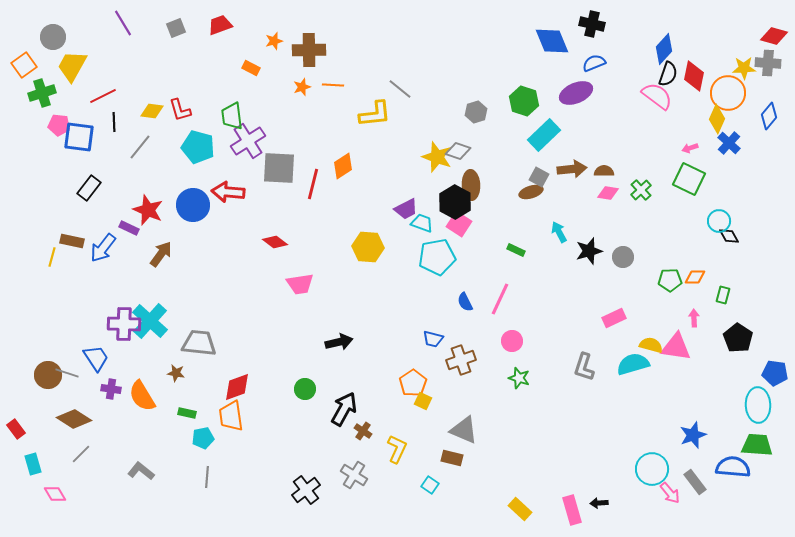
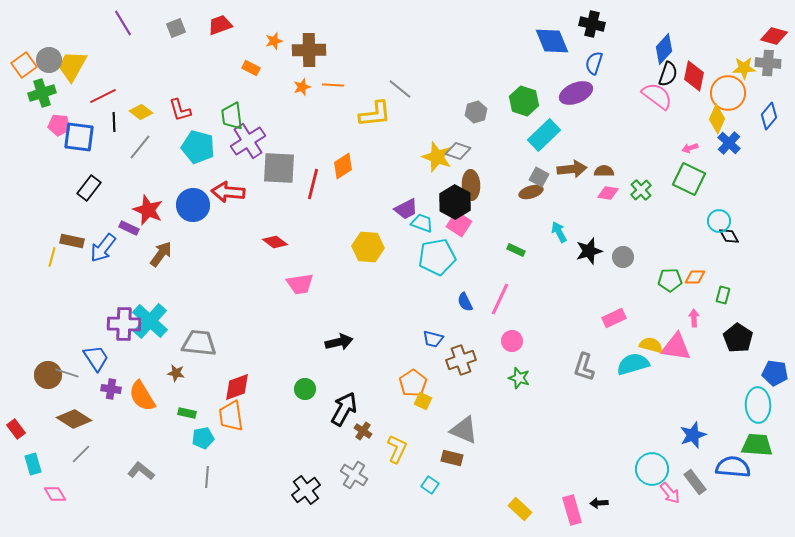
gray circle at (53, 37): moved 4 px left, 23 px down
blue semicircle at (594, 63): rotated 50 degrees counterclockwise
yellow diamond at (152, 111): moved 11 px left, 1 px down; rotated 30 degrees clockwise
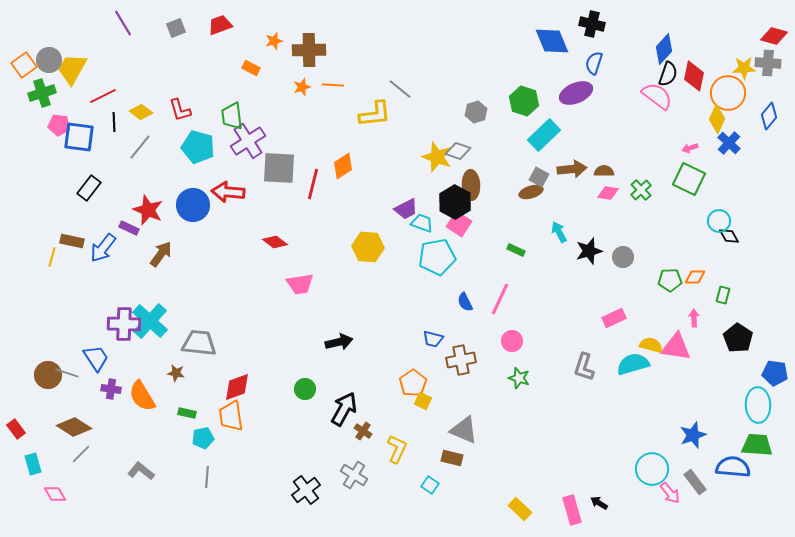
yellow trapezoid at (72, 66): moved 3 px down
brown cross at (461, 360): rotated 8 degrees clockwise
brown diamond at (74, 419): moved 8 px down
black arrow at (599, 503): rotated 36 degrees clockwise
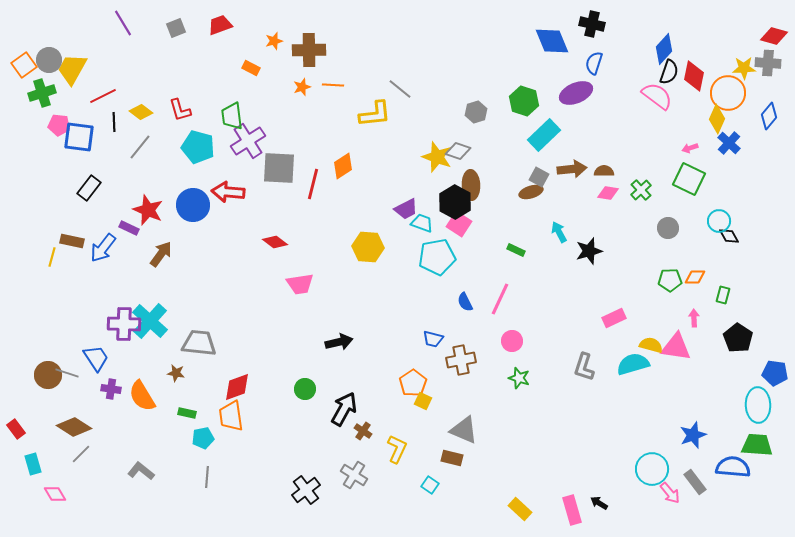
black semicircle at (668, 74): moved 1 px right, 2 px up
gray circle at (623, 257): moved 45 px right, 29 px up
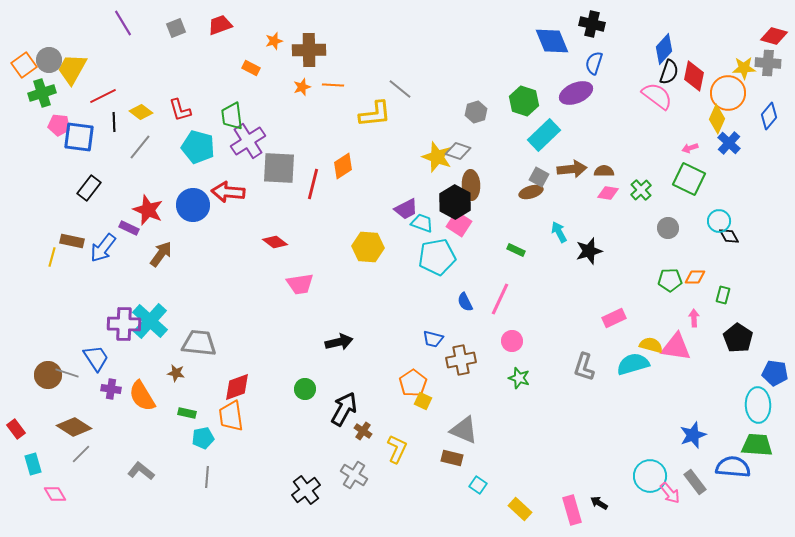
cyan circle at (652, 469): moved 2 px left, 7 px down
cyan square at (430, 485): moved 48 px right
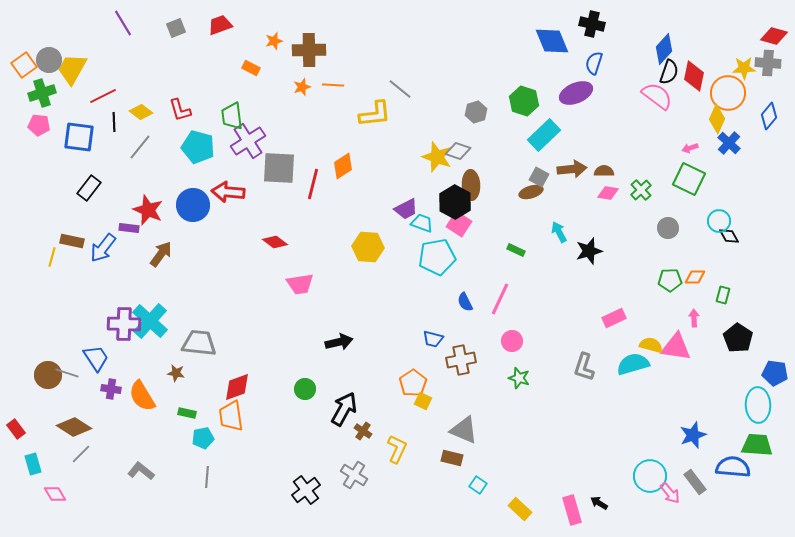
pink pentagon at (59, 125): moved 20 px left
purple rectangle at (129, 228): rotated 18 degrees counterclockwise
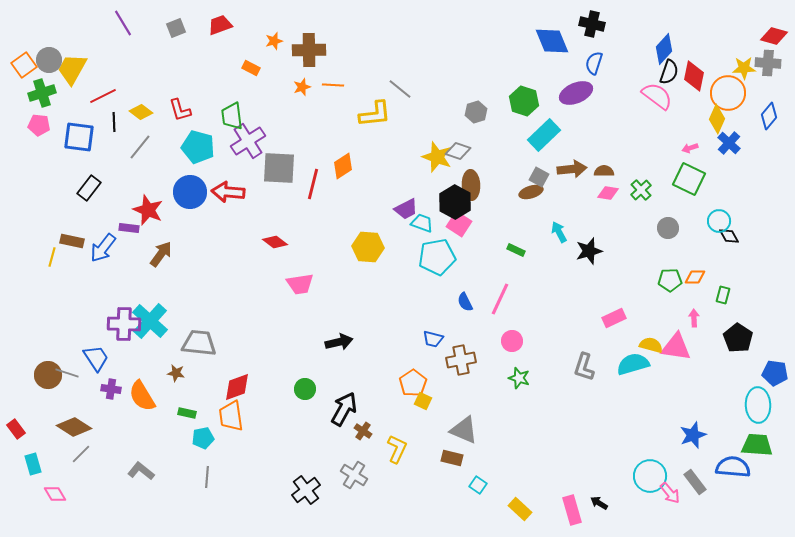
blue circle at (193, 205): moved 3 px left, 13 px up
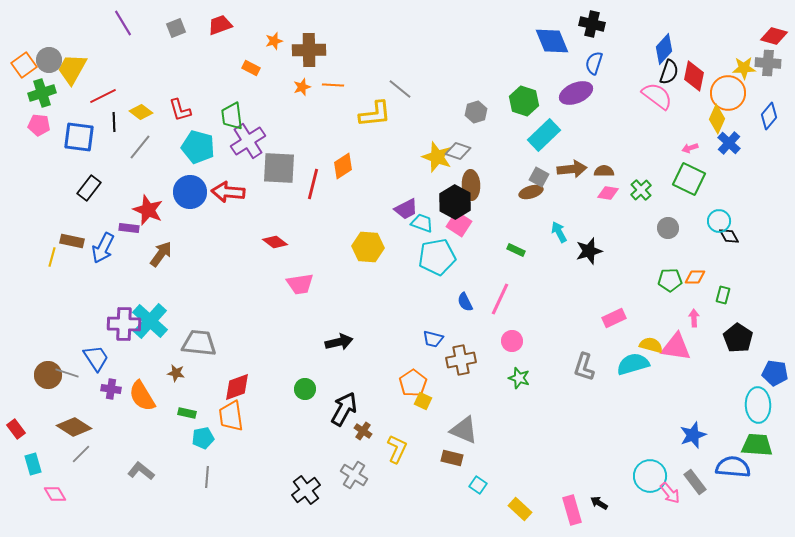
blue arrow at (103, 248): rotated 12 degrees counterclockwise
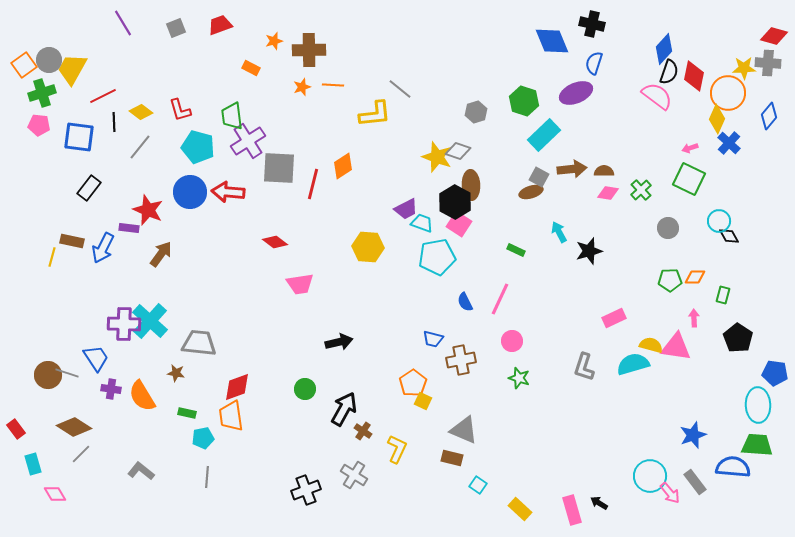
black cross at (306, 490): rotated 16 degrees clockwise
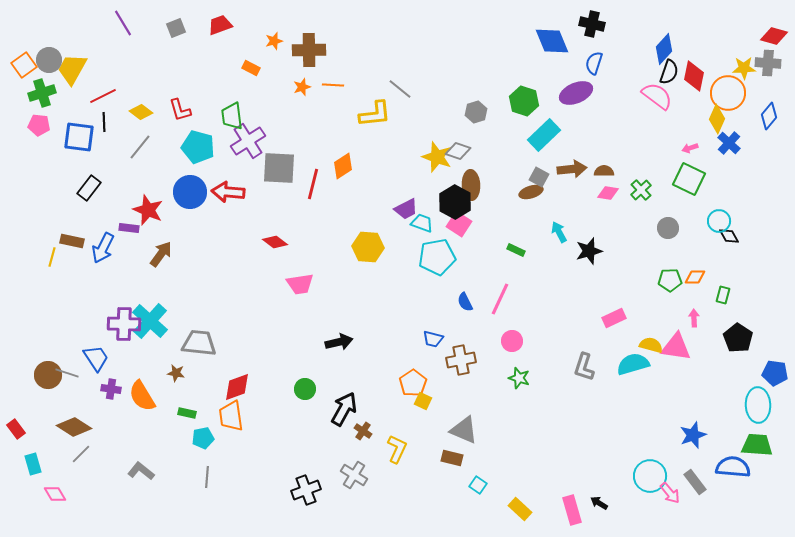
black line at (114, 122): moved 10 px left
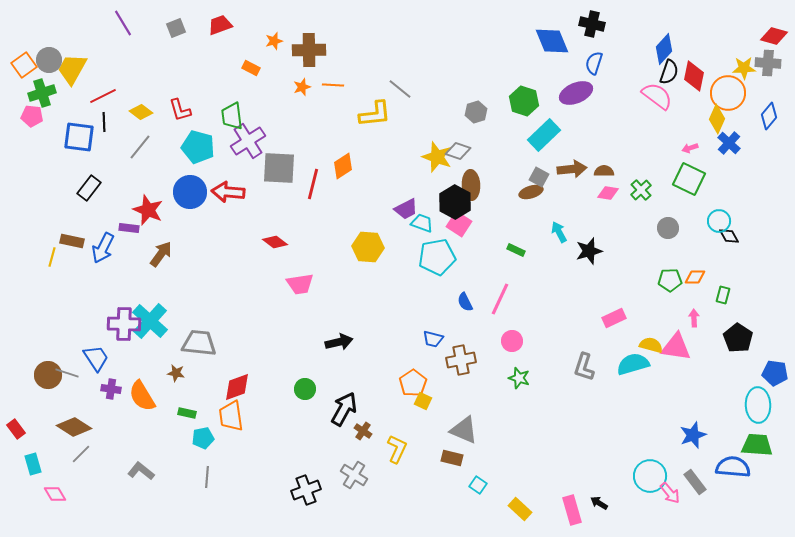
pink pentagon at (39, 125): moved 7 px left, 9 px up
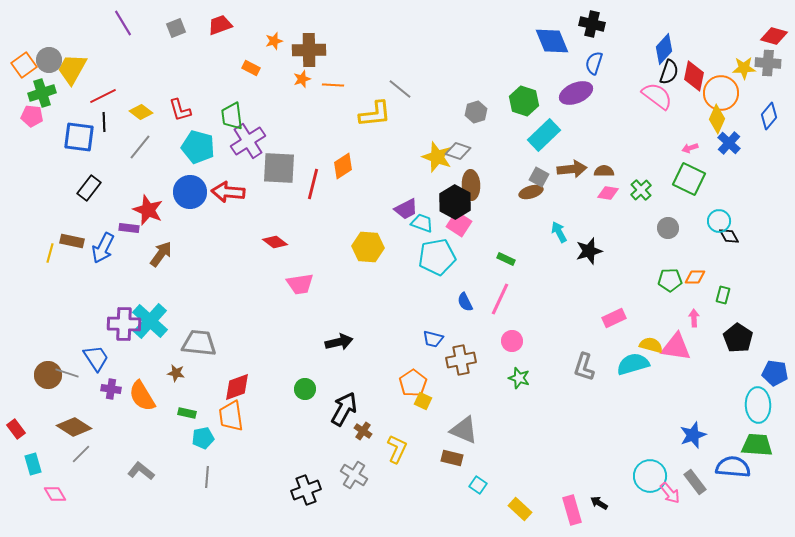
orange star at (302, 87): moved 8 px up
orange circle at (728, 93): moved 7 px left
green rectangle at (516, 250): moved 10 px left, 9 px down
yellow line at (52, 257): moved 2 px left, 4 px up
